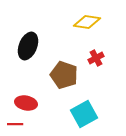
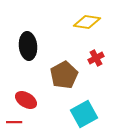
black ellipse: rotated 28 degrees counterclockwise
brown pentagon: rotated 24 degrees clockwise
red ellipse: moved 3 px up; rotated 20 degrees clockwise
red line: moved 1 px left, 2 px up
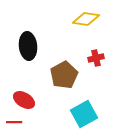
yellow diamond: moved 1 px left, 3 px up
red cross: rotated 14 degrees clockwise
red ellipse: moved 2 px left
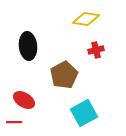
red cross: moved 8 px up
cyan square: moved 1 px up
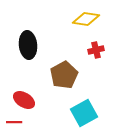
black ellipse: moved 1 px up
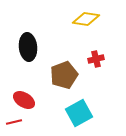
black ellipse: moved 2 px down
red cross: moved 9 px down
brown pentagon: rotated 8 degrees clockwise
cyan square: moved 5 px left
red line: rotated 14 degrees counterclockwise
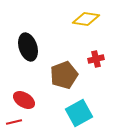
black ellipse: rotated 12 degrees counterclockwise
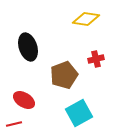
red line: moved 2 px down
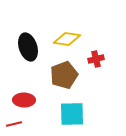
yellow diamond: moved 19 px left, 20 px down
red ellipse: rotated 30 degrees counterclockwise
cyan square: moved 7 px left, 1 px down; rotated 28 degrees clockwise
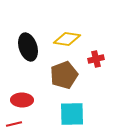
red ellipse: moved 2 px left
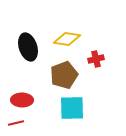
cyan square: moved 6 px up
red line: moved 2 px right, 1 px up
